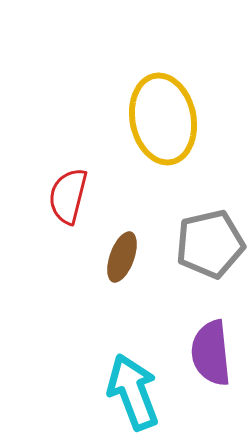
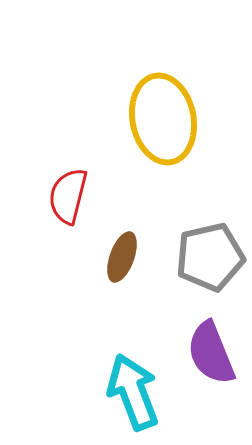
gray pentagon: moved 13 px down
purple semicircle: rotated 16 degrees counterclockwise
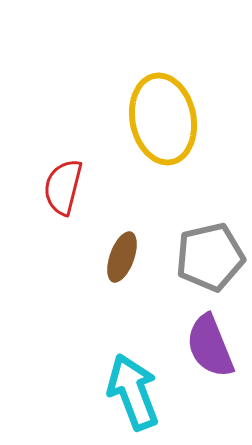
red semicircle: moved 5 px left, 9 px up
purple semicircle: moved 1 px left, 7 px up
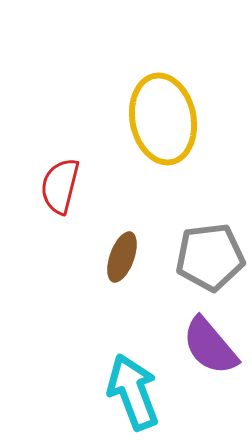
red semicircle: moved 3 px left, 1 px up
gray pentagon: rotated 6 degrees clockwise
purple semicircle: rotated 18 degrees counterclockwise
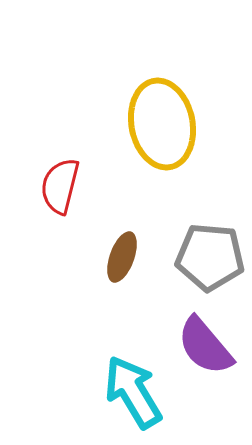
yellow ellipse: moved 1 px left, 5 px down
gray pentagon: rotated 12 degrees clockwise
purple semicircle: moved 5 px left
cyan arrow: rotated 10 degrees counterclockwise
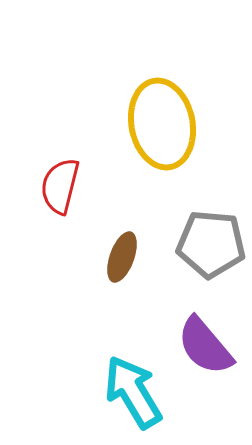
gray pentagon: moved 1 px right, 13 px up
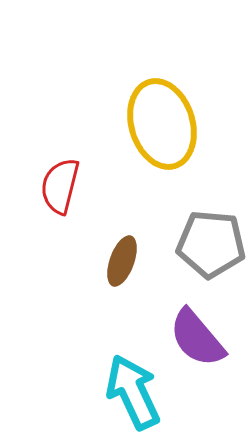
yellow ellipse: rotated 6 degrees counterclockwise
brown ellipse: moved 4 px down
purple semicircle: moved 8 px left, 8 px up
cyan arrow: rotated 6 degrees clockwise
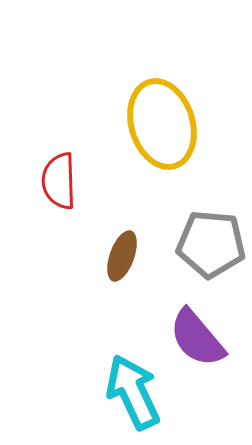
red semicircle: moved 1 px left, 5 px up; rotated 16 degrees counterclockwise
brown ellipse: moved 5 px up
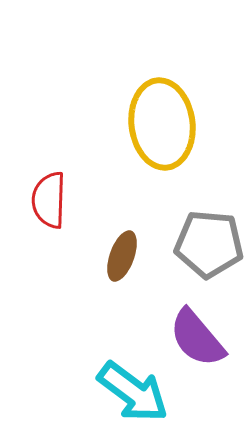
yellow ellipse: rotated 10 degrees clockwise
red semicircle: moved 10 px left, 19 px down; rotated 4 degrees clockwise
gray pentagon: moved 2 px left
cyan arrow: rotated 152 degrees clockwise
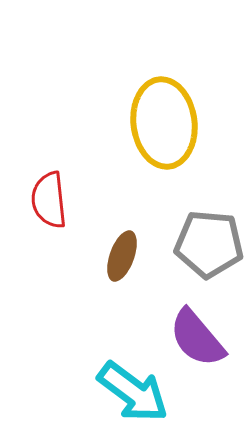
yellow ellipse: moved 2 px right, 1 px up
red semicircle: rotated 8 degrees counterclockwise
